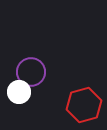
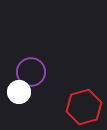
red hexagon: moved 2 px down
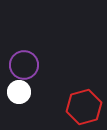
purple circle: moved 7 px left, 7 px up
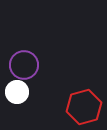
white circle: moved 2 px left
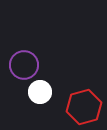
white circle: moved 23 px right
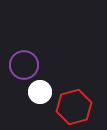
red hexagon: moved 10 px left
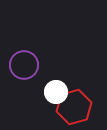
white circle: moved 16 px right
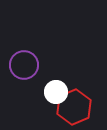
red hexagon: rotated 8 degrees counterclockwise
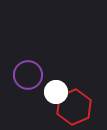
purple circle: moved 4 px right, 10 px down
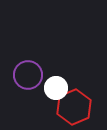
white circle: moved 4 px up
